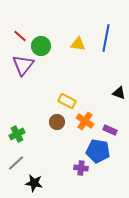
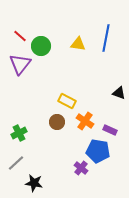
purple triangle: moved 3 px left, 1 px up
green cross: moved 2 px right, 1 px up
purple cross: rotated 32 degrees clockwise
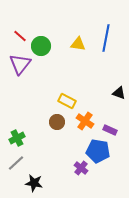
green cross: moved 2 px left, 5 px down
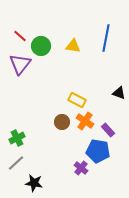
yellow triangle: moved 5 px left, 2 px down
yellow rectangle: moved 10 px right, 1 px up
brown circle: moved 5 px right
purple rectangle: moved 2 px left; rotated 24 degrees clockwise
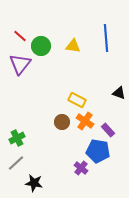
blue line: rotated 16 degrees counterclockwise
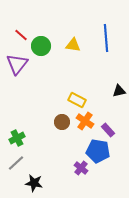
red line: moved 1 px right, 1 px up
yellow triangle: moved 1 px up
purple triangle: moved 3 px left
black triangle: moved 2 px up; rotated 32 degrees counterclockwise
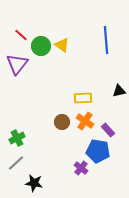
blue line: moved 2 px down
yellow triangle: moved 11 px left; rotated 28 degrees clockwise
yellow rectangle: moved 6 px right, 2 px up; rotated 30 degrees counterclockwise
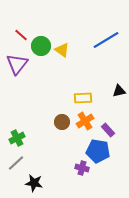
blue line: rotated 64 degrees clockwise
yellow triangle: moved 5 px down
orange cross: rotated 24 degrees clockwise
purple cross: moved 1 px right; rotated 24 degrees counterclockwise
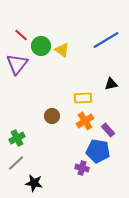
black triangle: moved 8 px left, 7 px up
brown circle: moved 10 px left, 6 px up
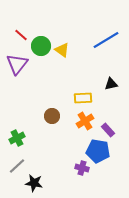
gray line: moved 1 px right, 3 px down
